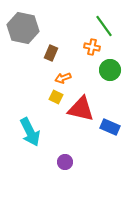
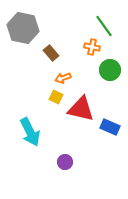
brown rectangle: rotated 63 degrees counterclockwise
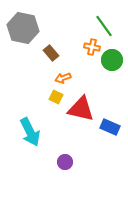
green circle: moved 2 px right, 10 px up
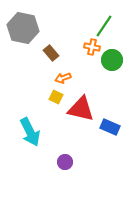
green line: rotated 70 degrees clockwise
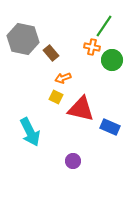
gray hexagon: moved 11 px down
purple circle: moved 8 px right, 1 px up
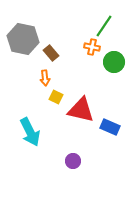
green circle: moved 2 px right, 2 px down
orange arrow: moved 18 px left; rotated 77 degrees counterclockwise
red triangle: moved 1 px down
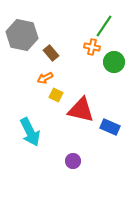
gray hexagon: moved 1 px left, 4 px up
orange arrow: rotated 70 degrees clockwise
yellow square: moved 2 px up
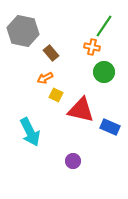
gray hexagon: moved 1 px right, 4 px up
green circle: moved 10 px left, 10 px down
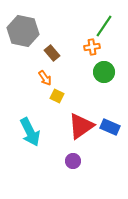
orange cross: rotated 21 degrees counterclockwise
brown rectangle: moved 1 px right
orange arrow: rotated 98 degrees counterclockwise
yellow square: moved 1 px right, 1 px down
red triangle: moved 16 px down; rotated 48 degrees counterclockwise
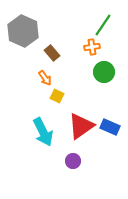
green line: moved 1 px left, 1 px up
gray hexagon: rotated 12 degrees clockwise
cyan arrow: moved 13 px right
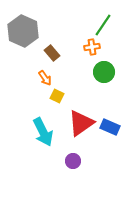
red triangle: moved 3 px up
